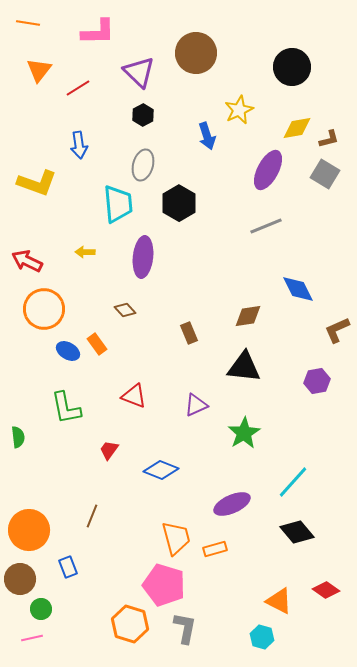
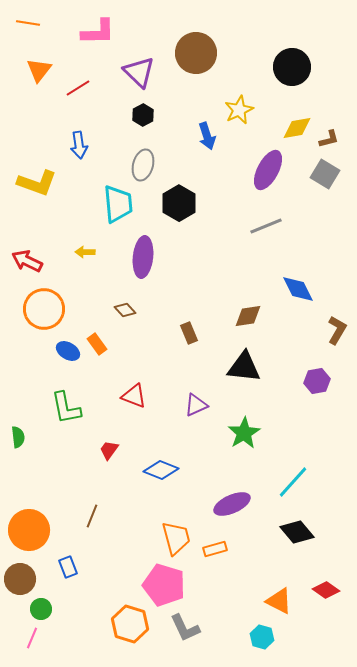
brown L-shape at (337, 330): rotated 144 degrees clockwise
gray L-shape at (185, 628): rotated 144 degrees clockwise
pink line at (32, 638): rotated 55 degrees counterclockwise
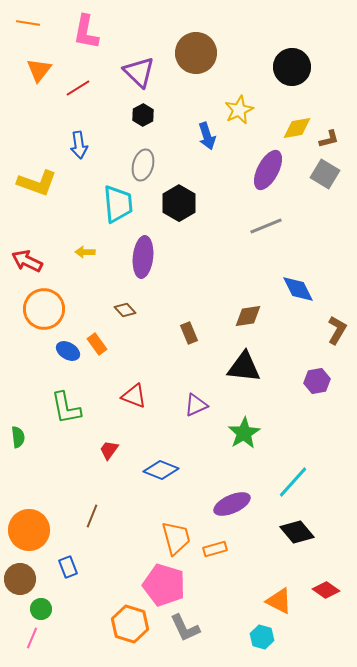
pink L-shape at (98, 32): moved 12 px left; rotated 102 degrees clockwise
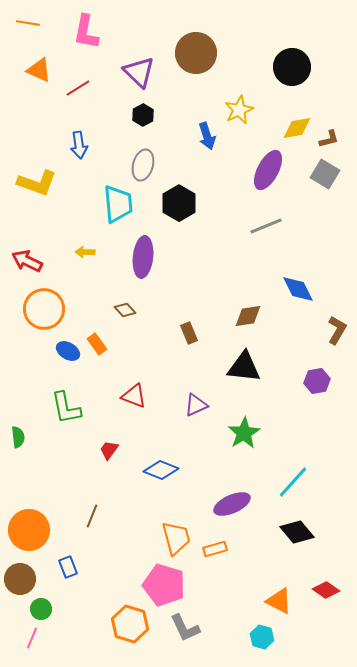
orange triangle at (39, 70): rotated 44 degrees counterclockwise
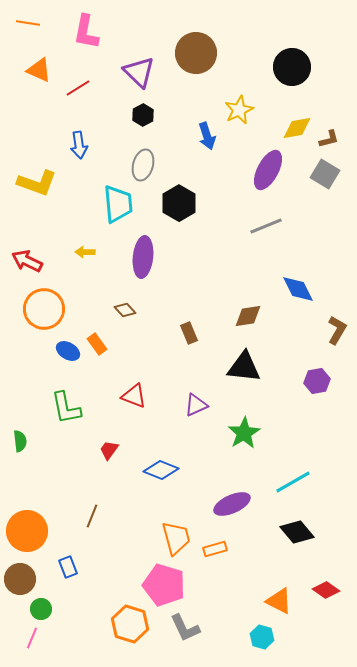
green semicircle at (18, 437): moved 2 px right, 4 px down
cyan line at (293, 482): rotated 18 degrees clockwise
orange circle at (29, 530): moved 2 px left, 1 px down
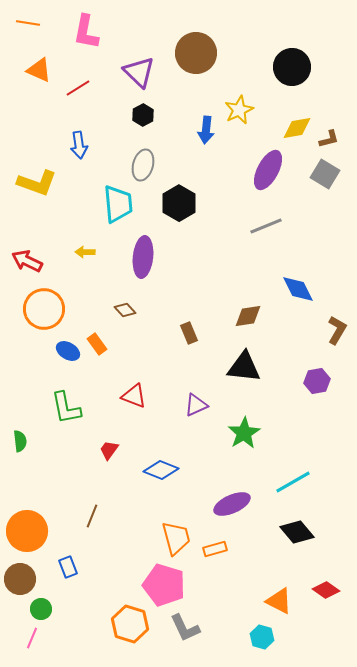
blue arrow at (207, 136): moved 1 px left, 6 px up; rotated 24 degrees clockwise
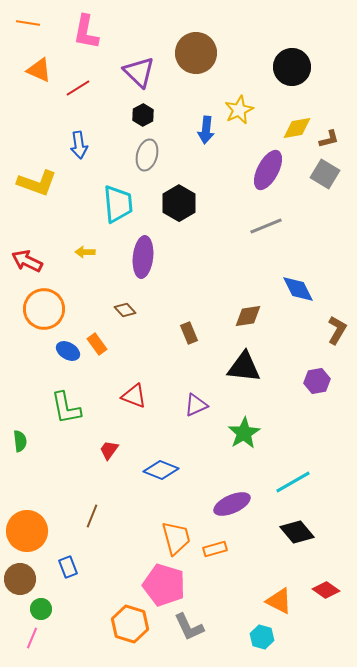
gray ellipse at (143, 165): moved 4 px right, 10 px up
gray L-shape at (185, 628): moved 4 px right, 1 px up
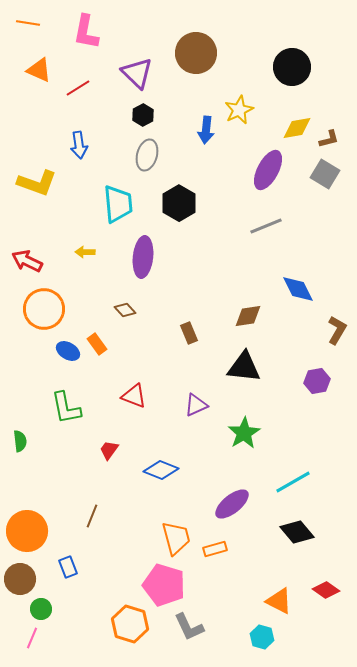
purple triangle at (139, 72): moved 2 px left, 1 px down
purple ellipse at (232, 504): rotated 15 degrees counterclockwise
